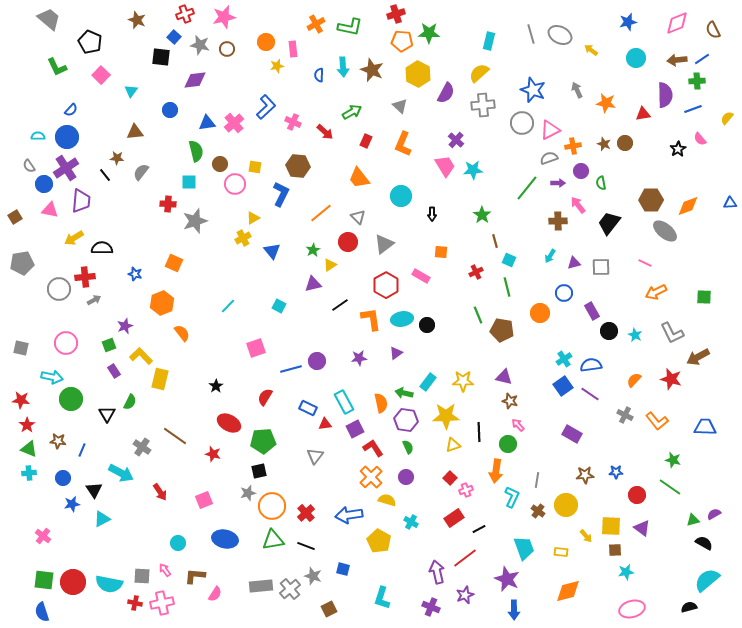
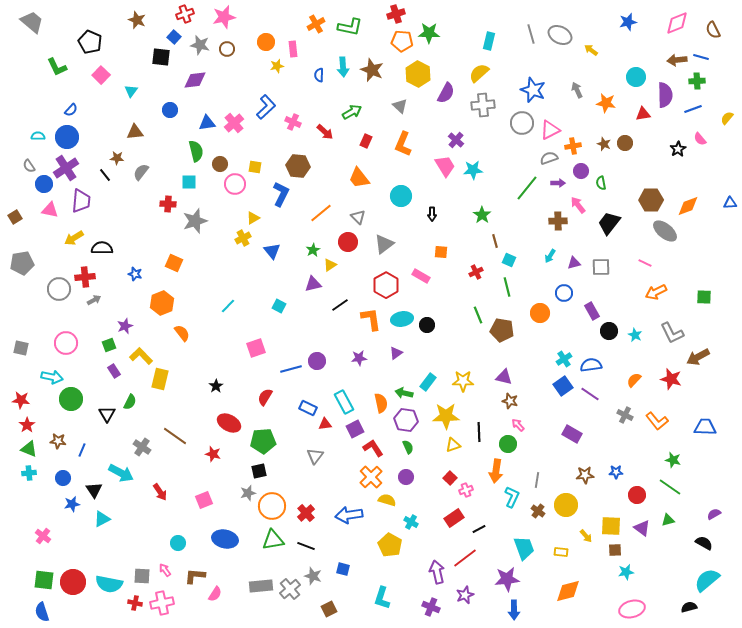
gray trapezoid at (49, 19): moved 17 px left, 3 px down
cyan circle at (636, 58): moved 19 px down
blue line at (702, 59): moved 1 px left, 2 px up; rotated 49 degrees clockwise
green triangle at (693, 520): moved 25 px left
yellow pentagon at (379, 541): moved 11 px right, 4 px down
purple star at (507, 579): rotated 30 degrees counterclockwise
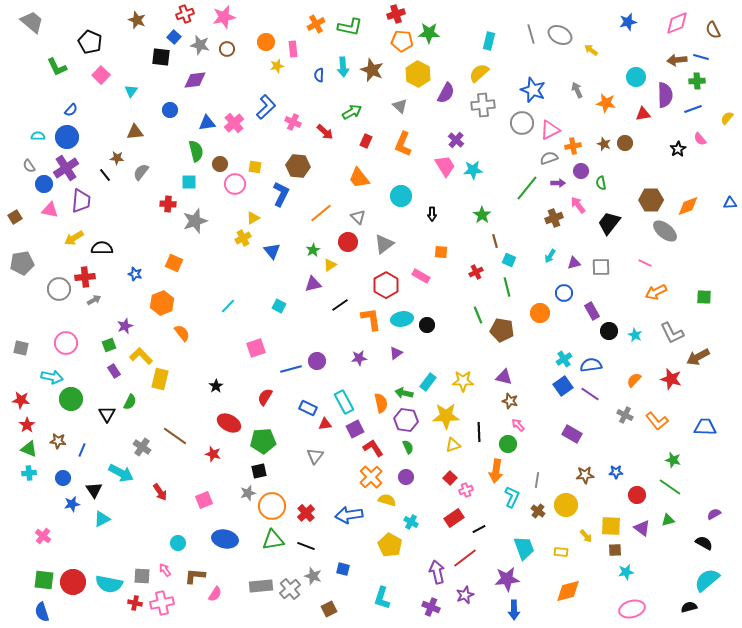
brown cross at (558, 221): moved 4 px left, 3 px up; rotated 18 degrees counterclockwise
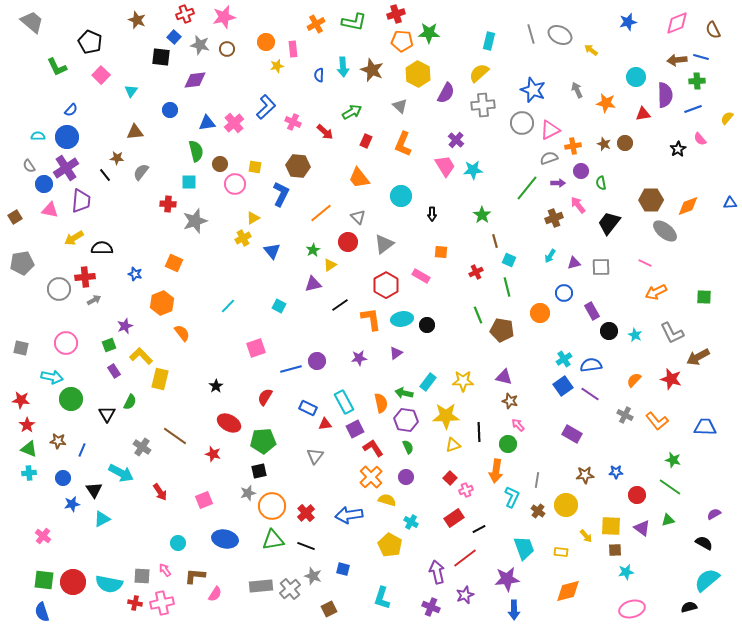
green L-shape at (350, 27): moved 4 px right, 5 px up
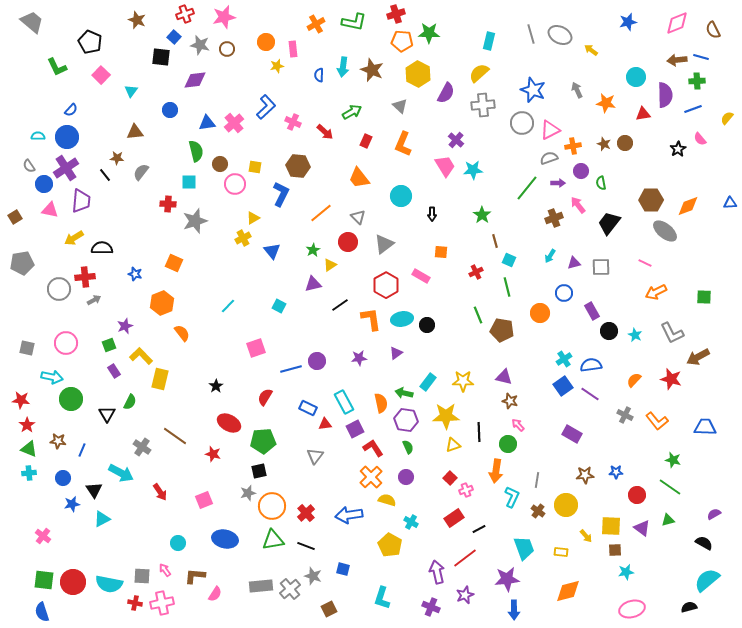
cyan arrow at (343, 67): rotated 12 degrees clockwise
gray square at (21, 348): moved 6 px right
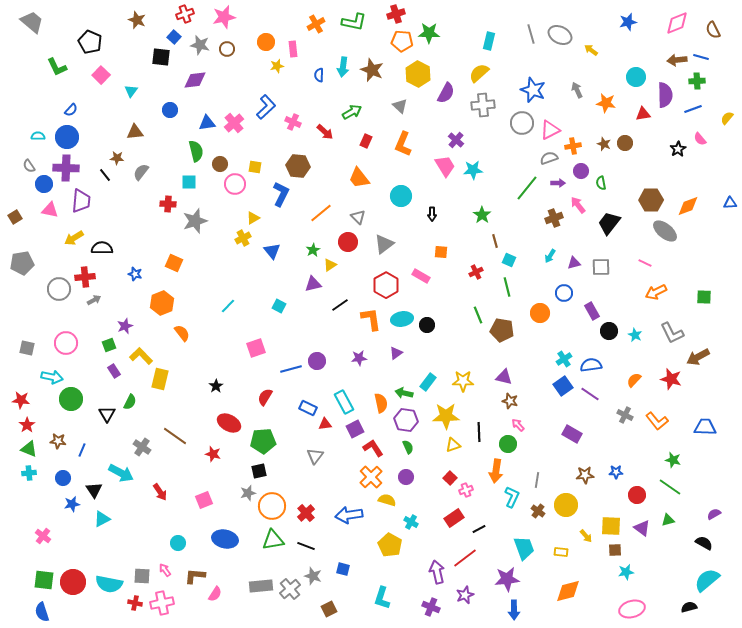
purple cross at (66, 168): rotated 35 degrees clockwise
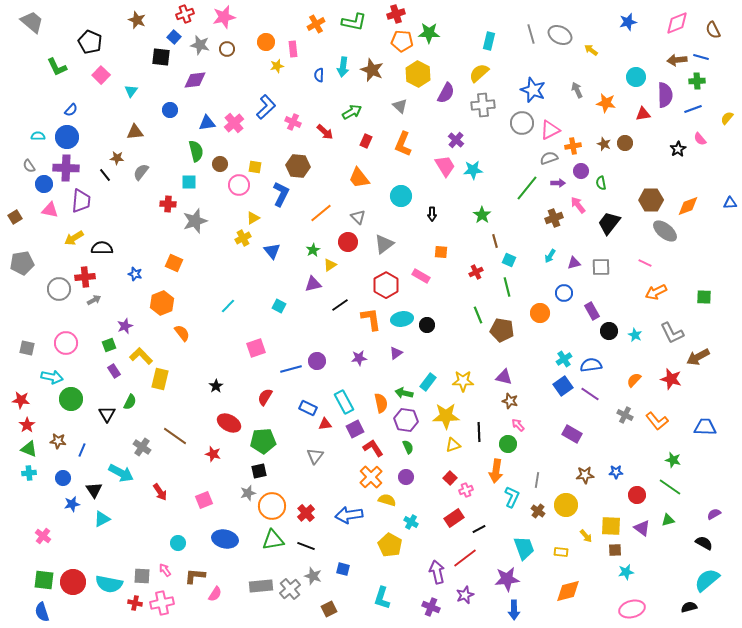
pink circle at (235, 184): moved 4 px right, 1 px down
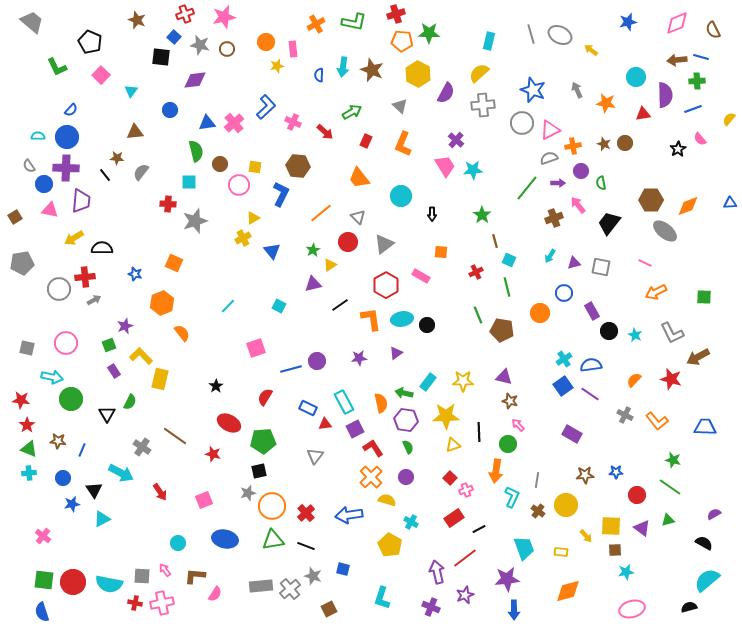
yellow semicircle at (727, 118): moved 2 px right, 1 px down
gray square at (601, 267): rotated 12 degrees clockwise
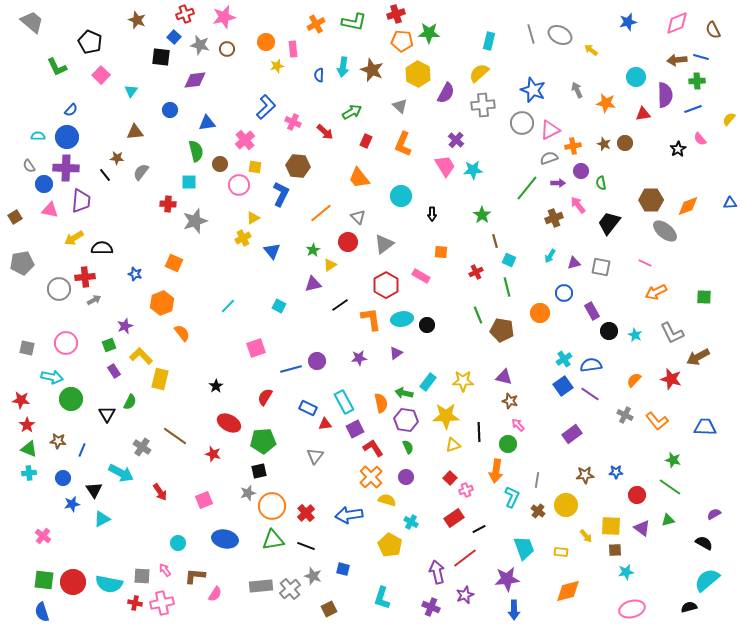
pink cross at (234, 123): moved 11 px right, 17 px down
purple rectangle at (572, 434): rotated 66 degrees counterclockwise
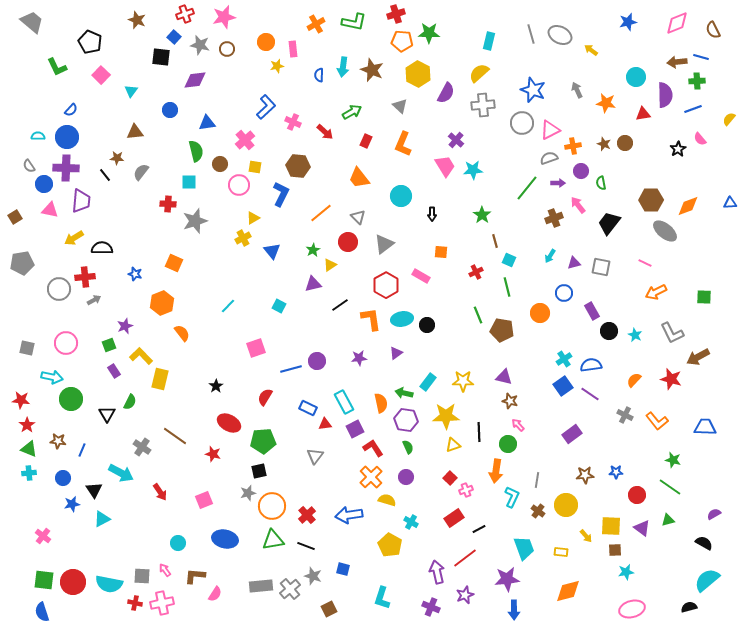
brown arrow at (677, 60): moved 2 px down
red cross at (306, 513): moved 1 px right, 2 px down
